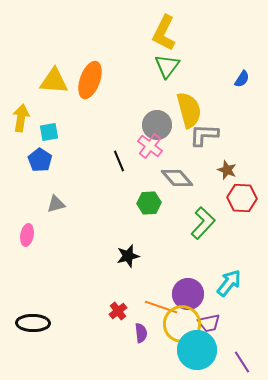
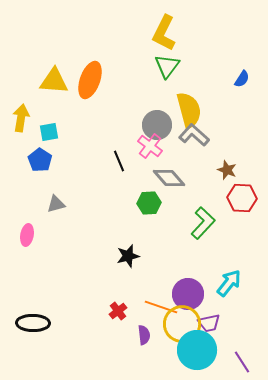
gray L-shape: moved 10 px left; rotated 40 degrees clockwise
gray diamond: moved 8 px left
purple semicircle: moved 3 px right, 2 px down
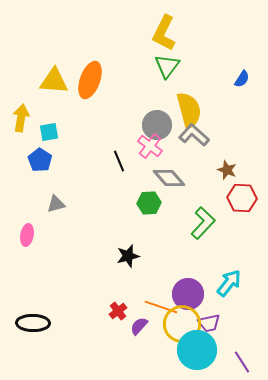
purple semicircle: moved 5 px left, 9 px up; rotated 132 degrees counterclockwise
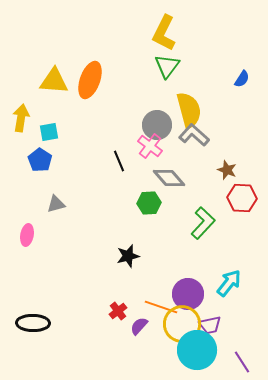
purple trapezoid: moved 1 px right, 2 px down
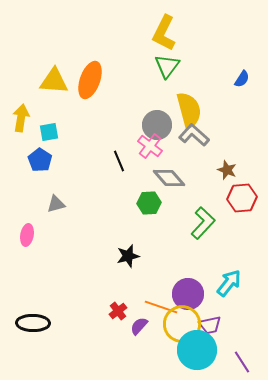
red hexagon: rotated 8 degrees counterclockwise
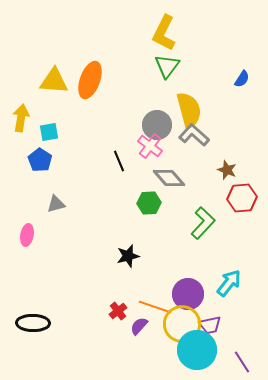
orange line: moved 6 px left
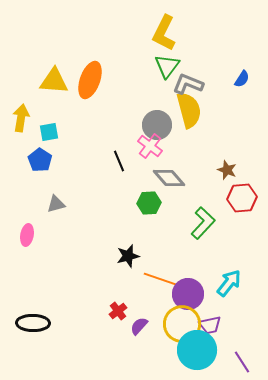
gray L-shape: moved 6 px left, 51 px up; rotated 20 degrees counterclockwise
orange line: moved 5 px right, 28 px up
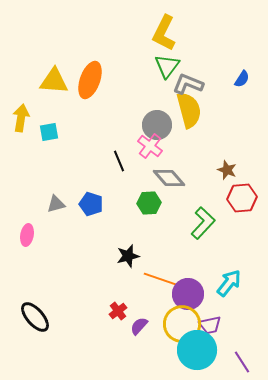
blue pentagon: moved 51 px right, 44 px down; rotated 15 degrees counterclockwise
black ellipse: moved 2 px right, 6 px up; rotated 48 degrees clockwise
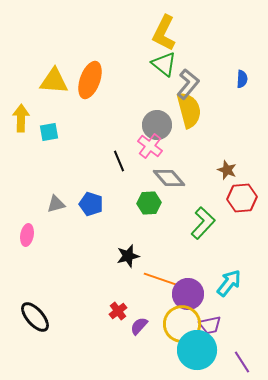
green triangle: moved 3 px left, 2 px up; rotated 28 degrees counterclockwise
blue semicircle: rotated 30 degrees counterclockwise
gray L-shape: rotated 108 degrees clockwise
yellow arrow: rotated 8 degrees counterclockwise
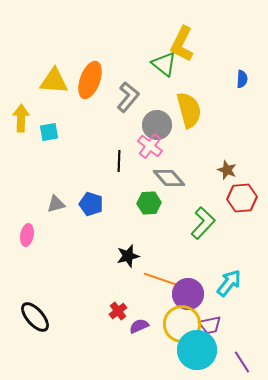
yellow L-shape: moved 18 px right, 11 px down
gray L-shape: moved 60 px left, 13 px down
black line: rotated 25 degrees clockwise
purple semicircle: rotated 24 degrees clockwise
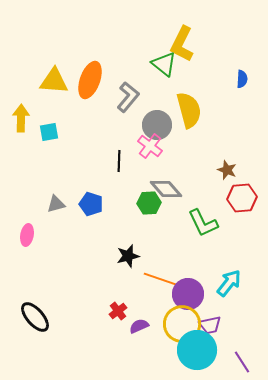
gray diamond: moved 3 px left, 11 px down
green L-shape: rotated 112 degrees clockwise
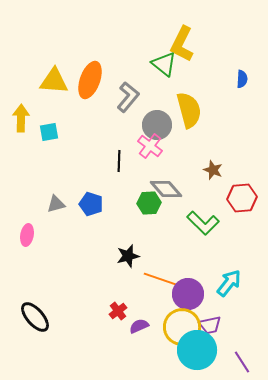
brown star: moved 14 px left
green L-shape: rotated 20 degrees counterclockwise
yellow circle: moved 3 px down
